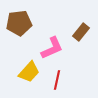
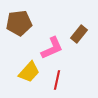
brown rectangle: moved 2 px left, 2 px down
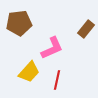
brown rectangle: moved 7 px right, 5 px up
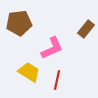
yellow trapezoid: rotated 100 degrees counterclockwise
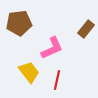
yellow trapezoid: rotated 20 degrees clockwise
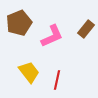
brown pentagon: rotated 15 degrees counterclockwise
pink L-shape: moved 12 px up
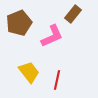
brown rectangle: moved 13 px left, 15 px up
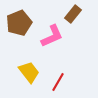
red line: moved 1 px right, 2 px down; rotated 18 degrees clockwise
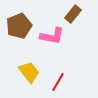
brown pentagon: moved 3 px down
pink L-shape: rotated 35 degrees clockwise
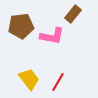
brown pentagon: moved 2 px right; rotated 15 degrees clockwise
yellow trapezoid: moved 7 px down
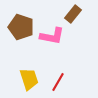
brown pentagon: moved 1 px down; rotated 25 degrees clockwise
yellow trapezoid: rotated 20 degrees clockwise
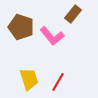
pink L-shape: rotated 40 degrees clockwise
